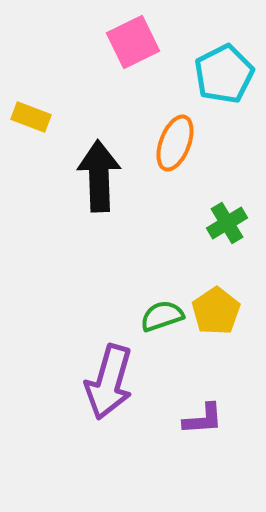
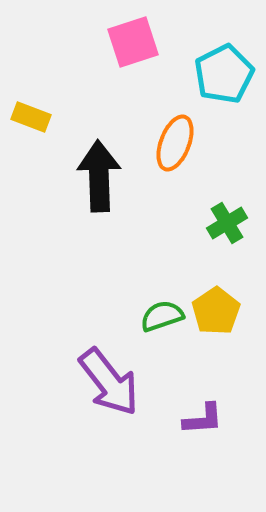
pink square: rotated 8 degrees clockwise
purple arrow: rotated 54 degrees counterclockwise
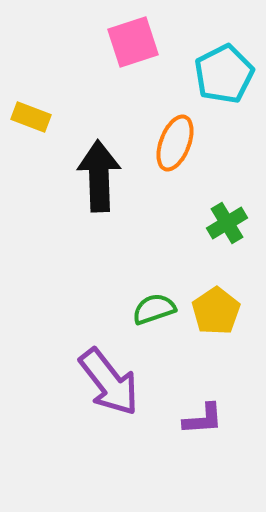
green semicircle: moved 8 px left, 7 px up
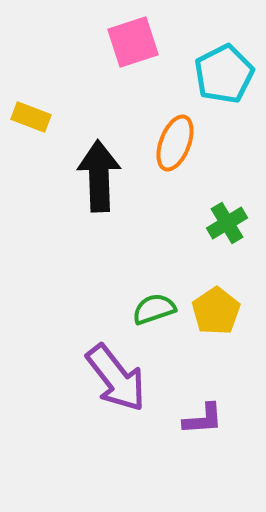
purple arrow: moved 7 px right, 4 px up
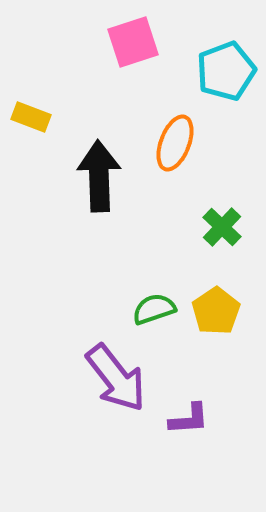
cyan pentagon: moved 2 px right, 3 px up; rotated 6 degrees clockwise
green cross: moved 5 px left, 4 px down; rotated 15 degrees counterclockwise
purple L-shape: moved 14 px left
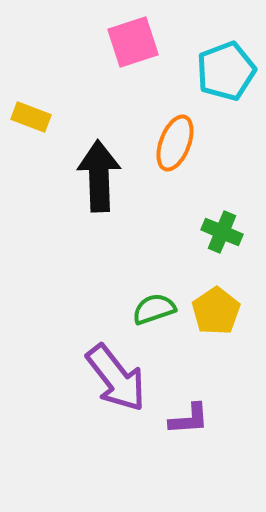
green cross: moved 5 px down; rotated 21 degrees counterclockwise
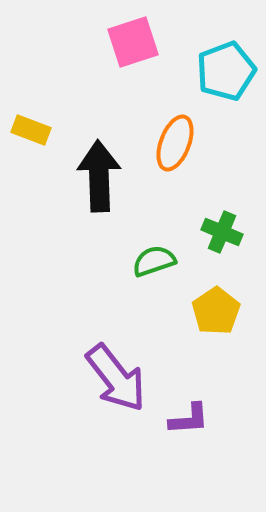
yellow rectangle: moved 13 px down
green semicircle: moved 48 px up
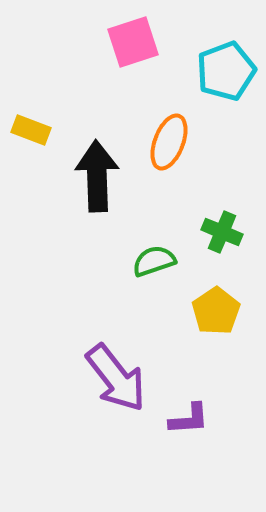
orange ellipse: moved 6 px left, 1 px up
black arrow: moved 2 px left
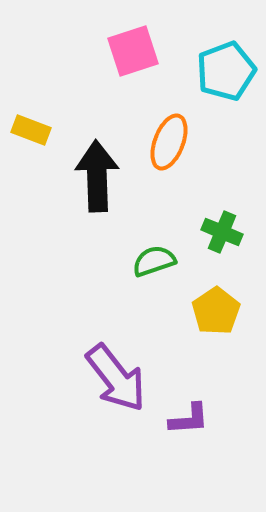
pink square: moved 9 px down
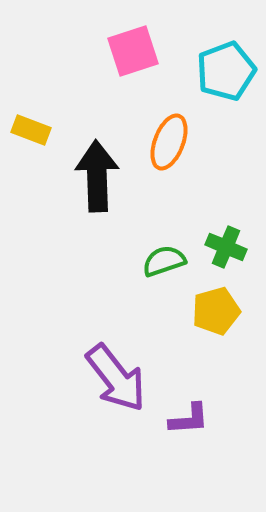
green cross: moved 4 px right, 15 px down
green semicircle: moved 10 px right
yellow pentagon: rotated 18 degrees clockwise
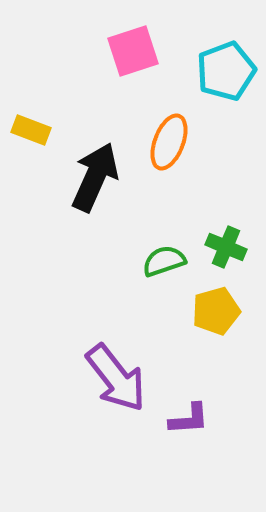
black arrow: moved 2 px left, 1 px down; rotated 26 degrees clockwise
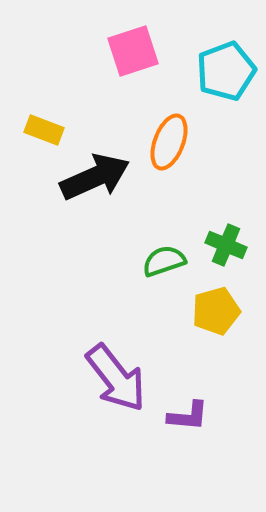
yellow rectangle: moved 13 px right
black arrow: rotated 42 degrees clockwise
green cross: moved 2 px up
purple L-shape: moved 1 px left, 3 px up; rotated 9 degrees clockwise
